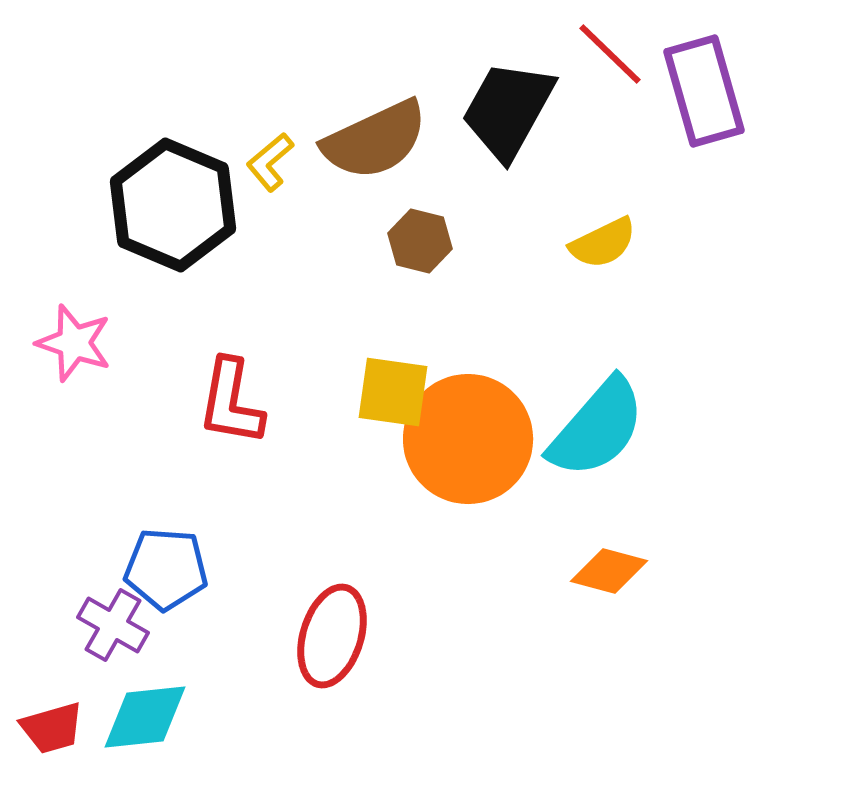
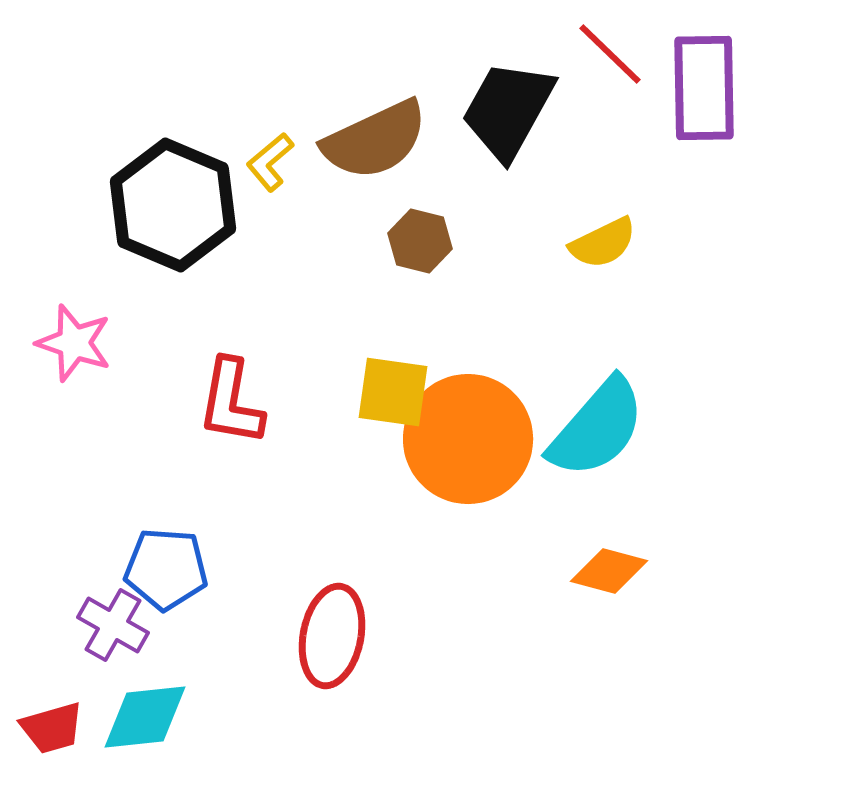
purple rectangle: moved 3 px up; rotated 15 degrees clockwise
red ellipse: rotated 6 degrees counterclockwise
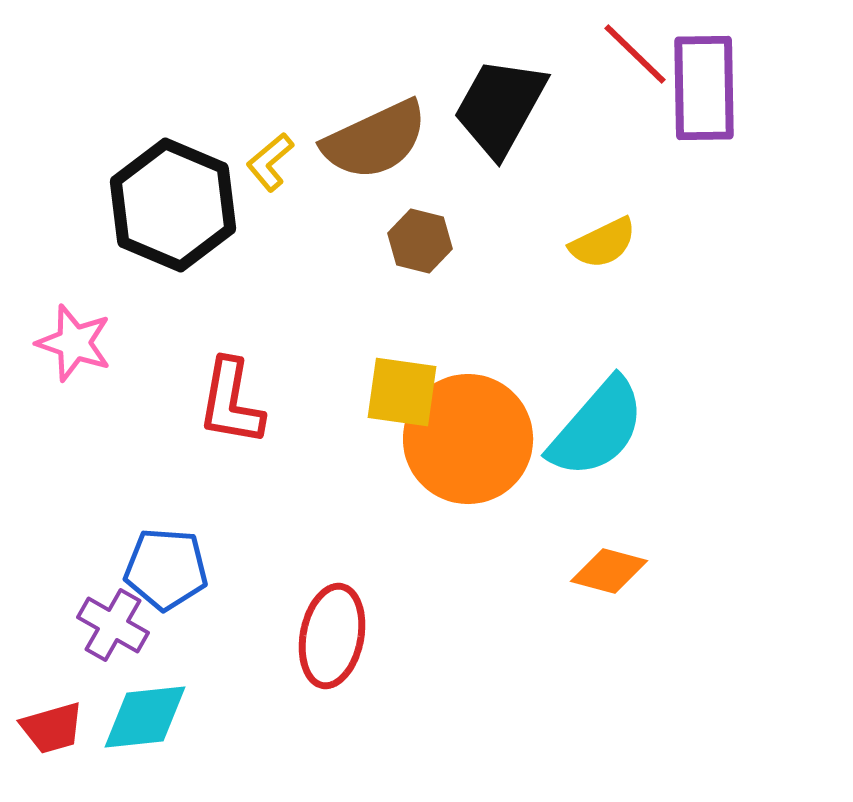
red line: moved 25 px right
black trapezoid: moved 8 px left, 3 px up
yellow square: moved 9 px right
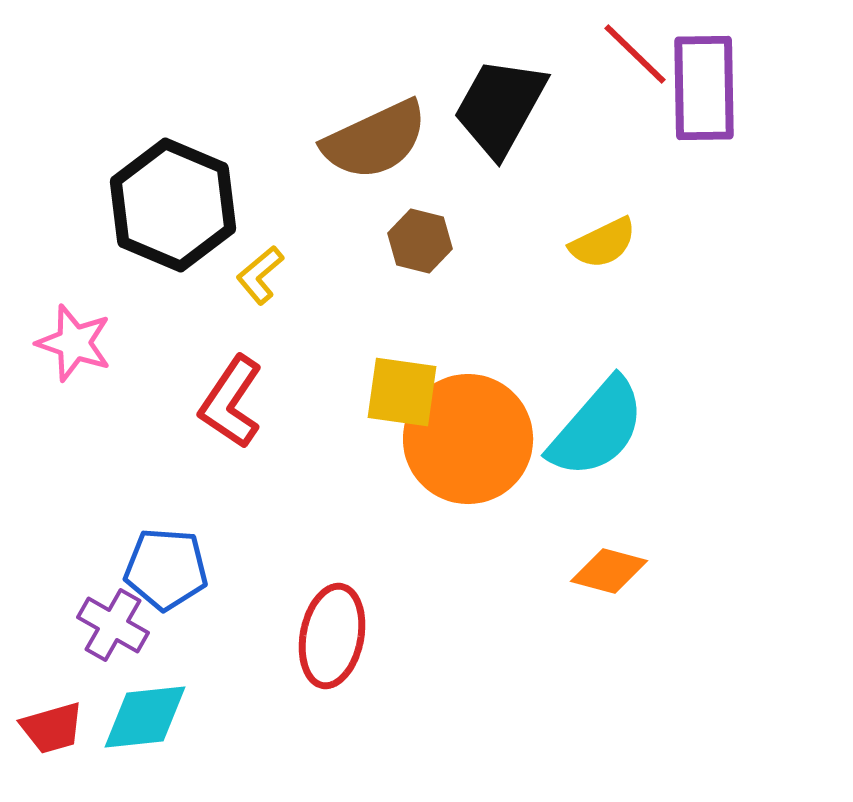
yellow L-shape: moved 10 px left, 113 px down
red L-shape: rotated 24 degrees clockwise
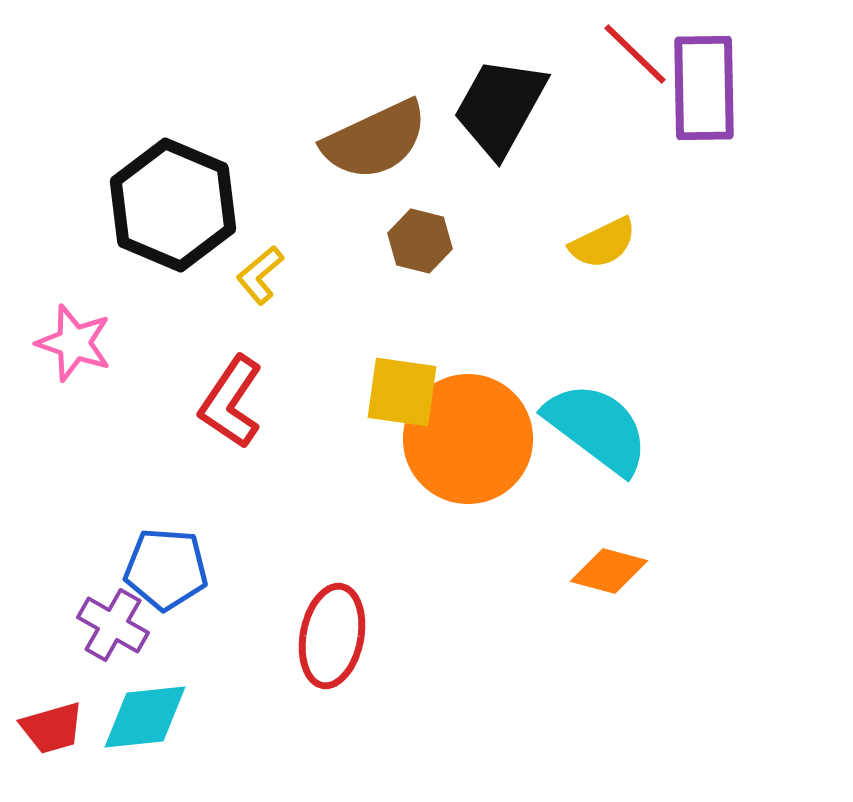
cyan semicircle: rotated 94 degrees counterclockwise
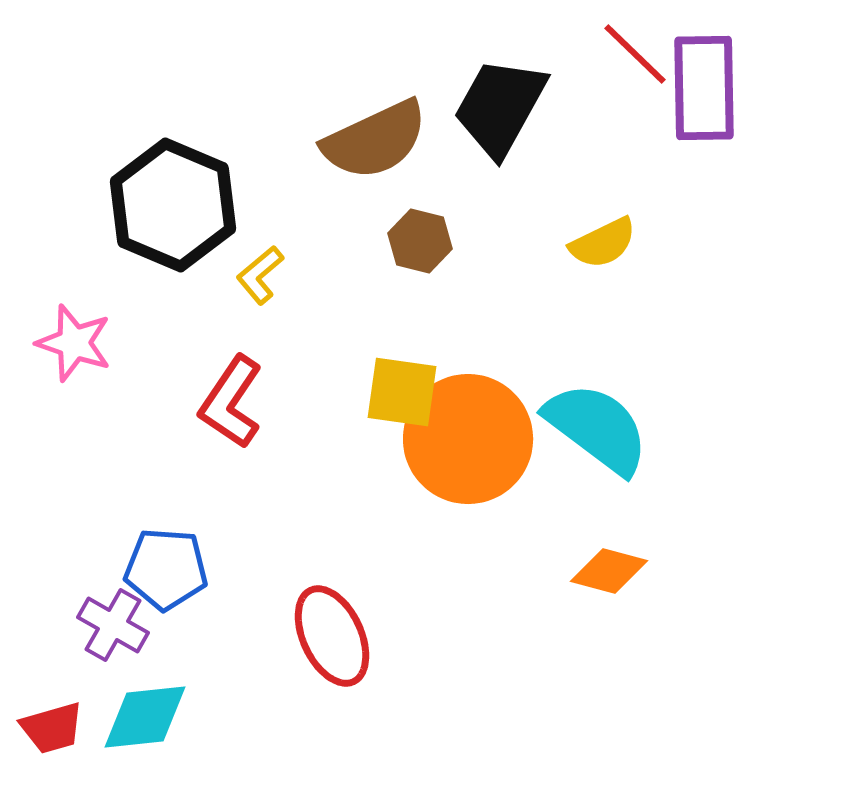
red ellipse: rotated 36 degrees counterclockwise
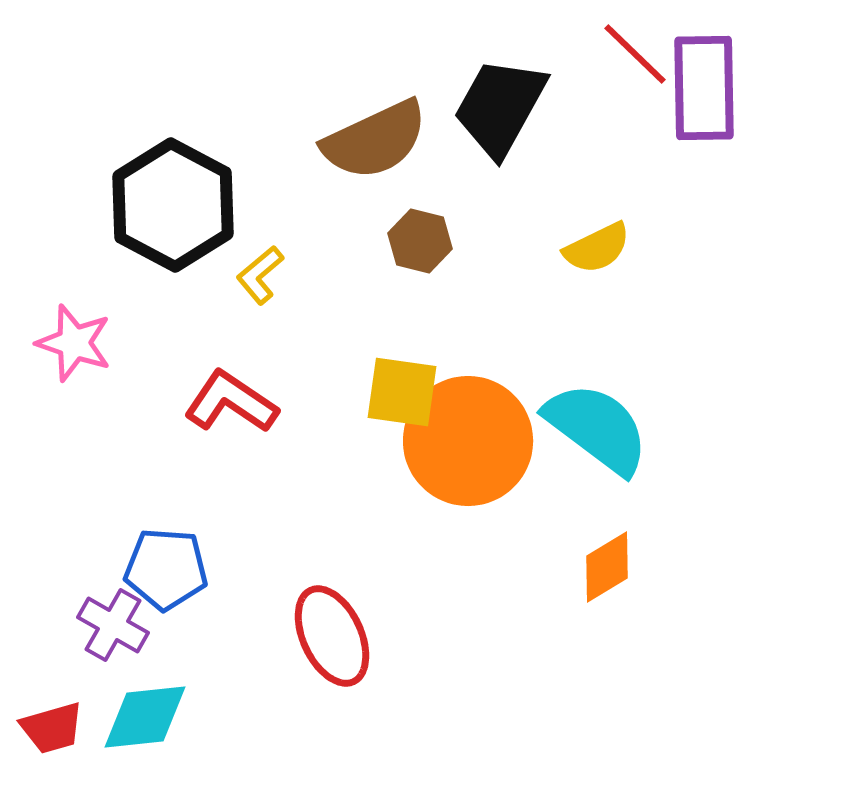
black hexagon: rotated 5 degrees clockwise
yellow semicircle: moved 6 px left, 5 px down
red L-shape: rotated 90 degrees clockwise
orange circle: moved 2 px down
orange diamond: moved 2 px left, 4 px up; rotated 46 degrees counterclockwise
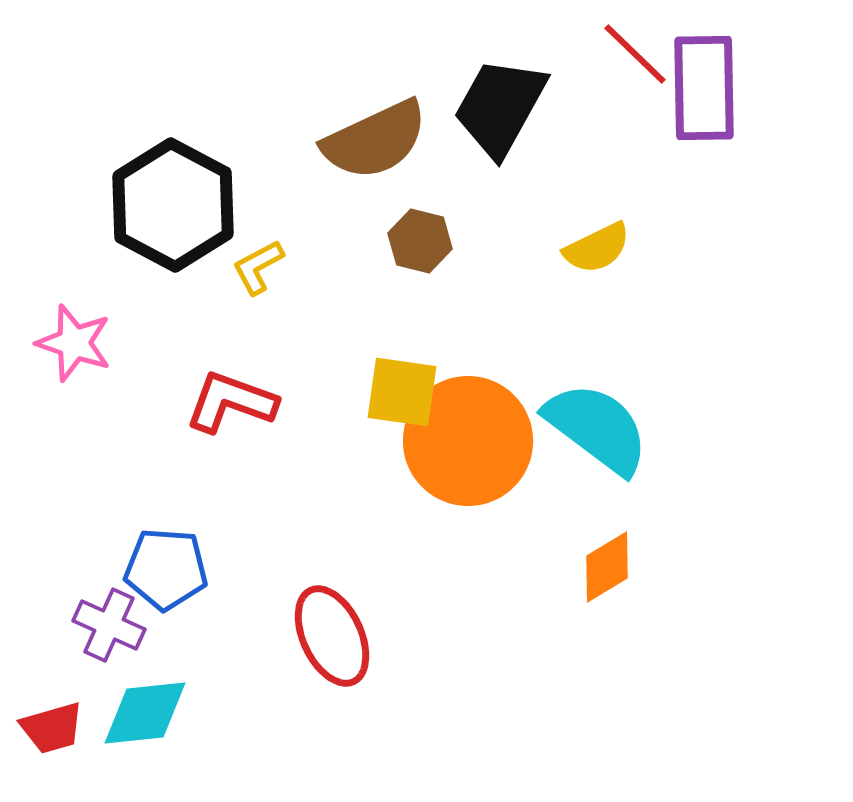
yellow L-shape: moved 2 px left, 8 px up; rotated 12 degrees clockwise
red L-shape: rotated 14 degrees counterclockwise
purple cross: moved 4 px left; rotated 6 degrees counterclockwise
cyan diamond: moved 4 px up
